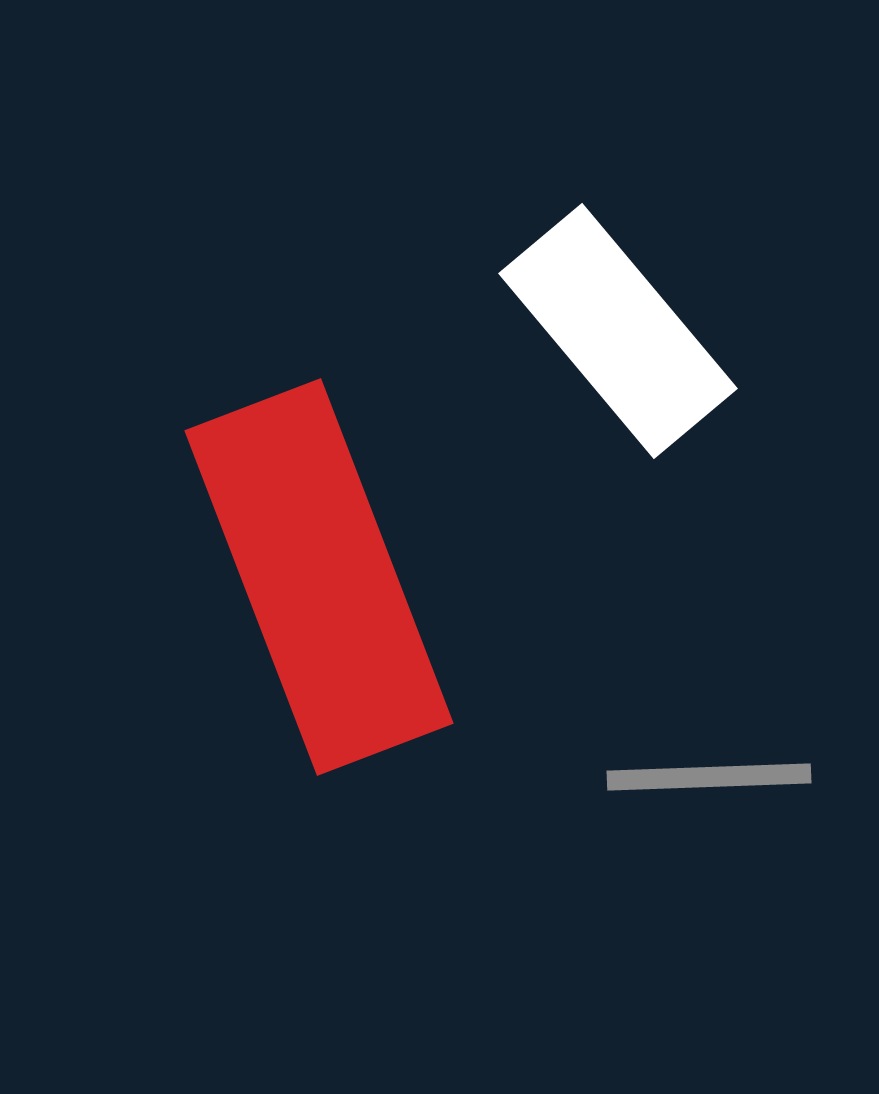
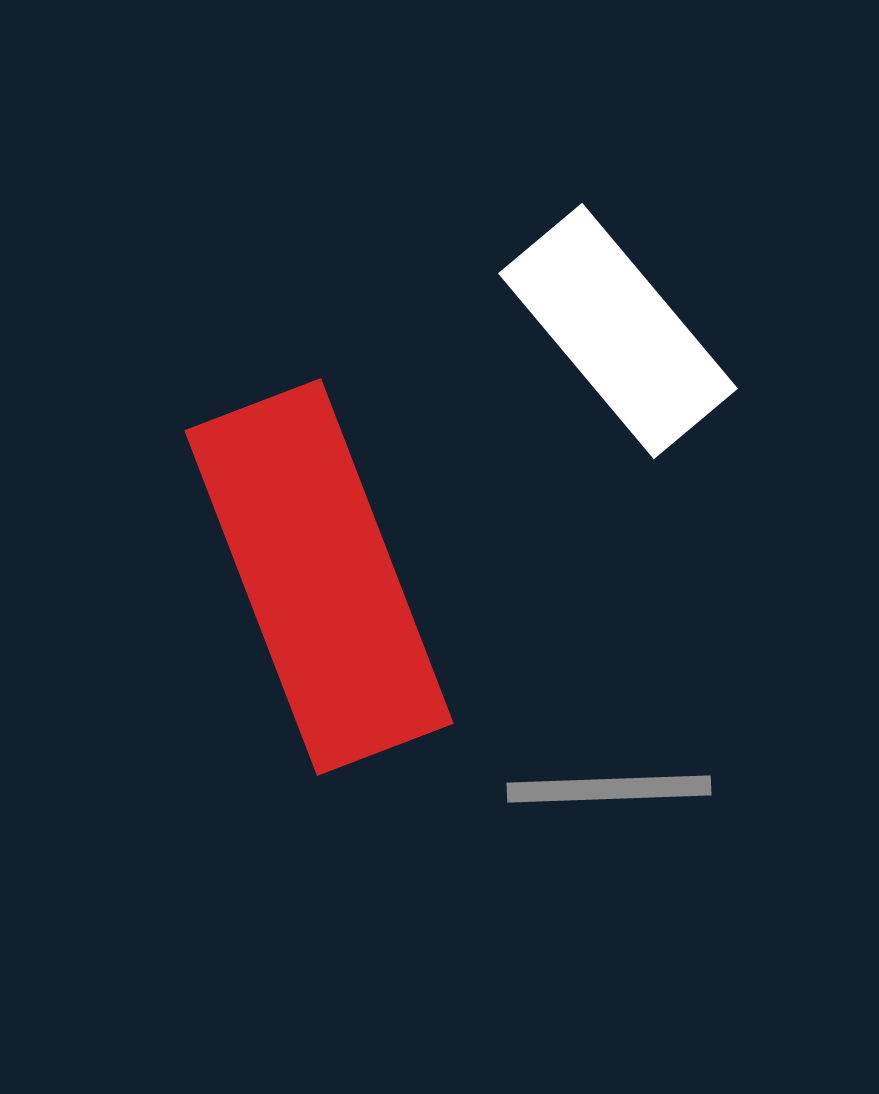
gray line: moved 100 px left, 12 px down
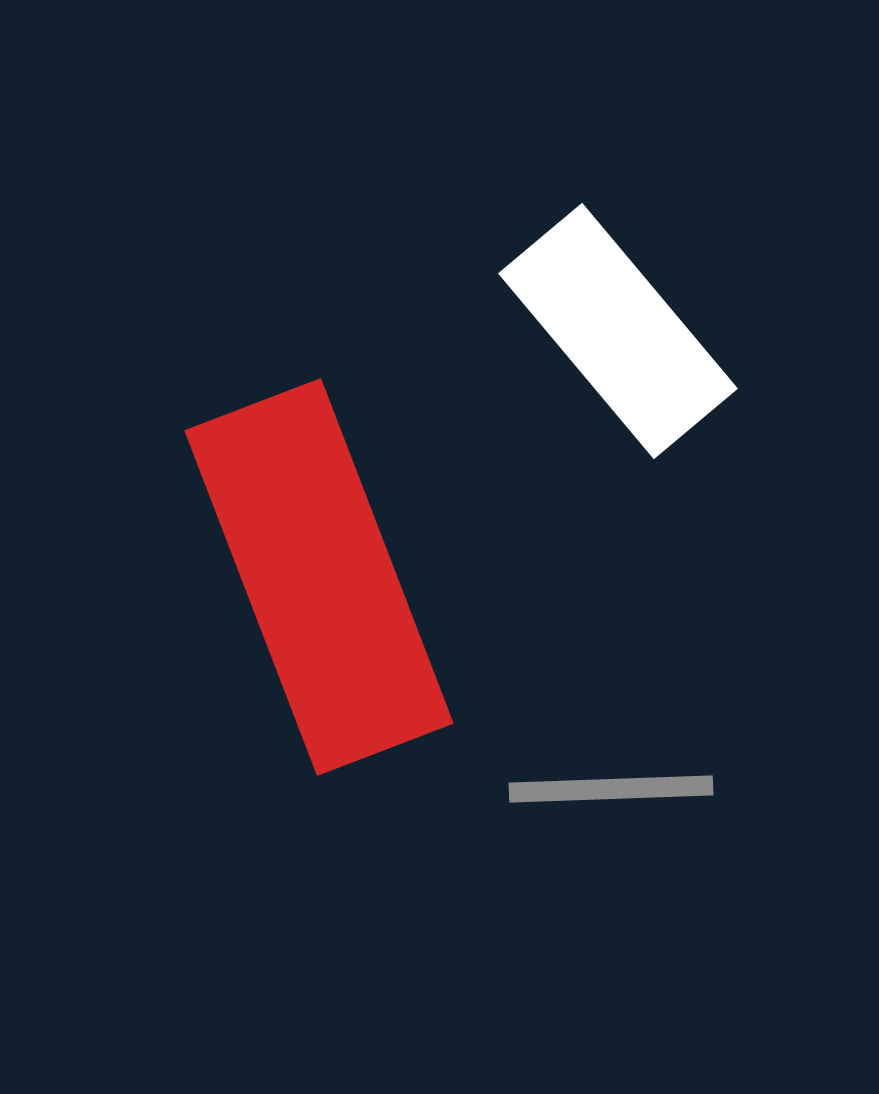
gray line: moved 2 px right
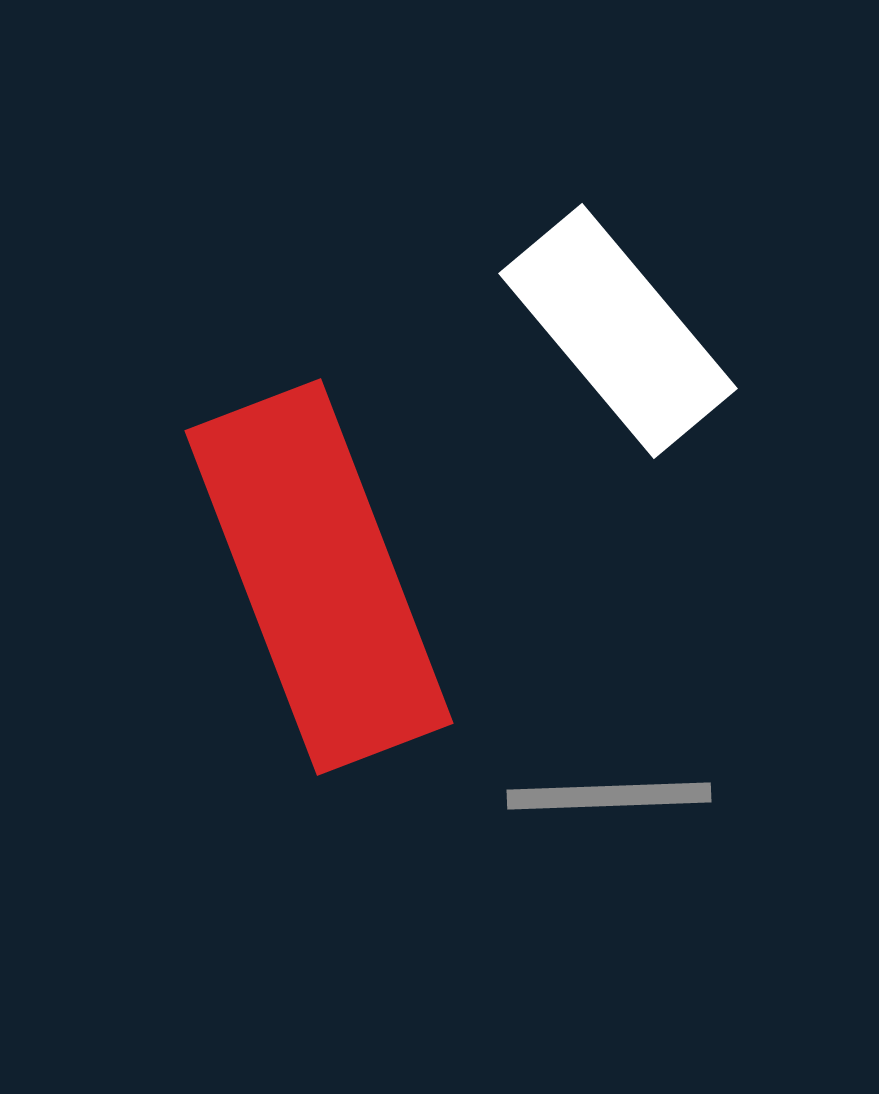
gray line: moved 2 px left, 7 px down
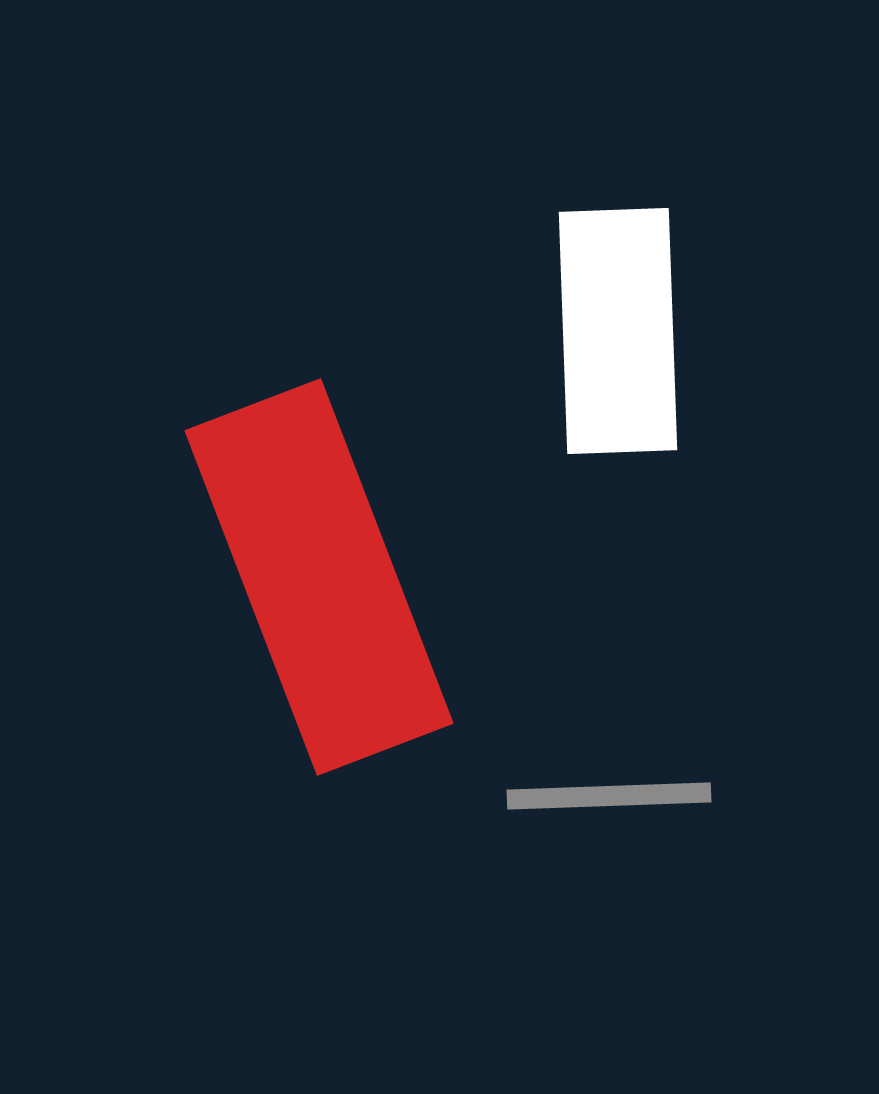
white rectangle: rotated 38 degrees clockwise
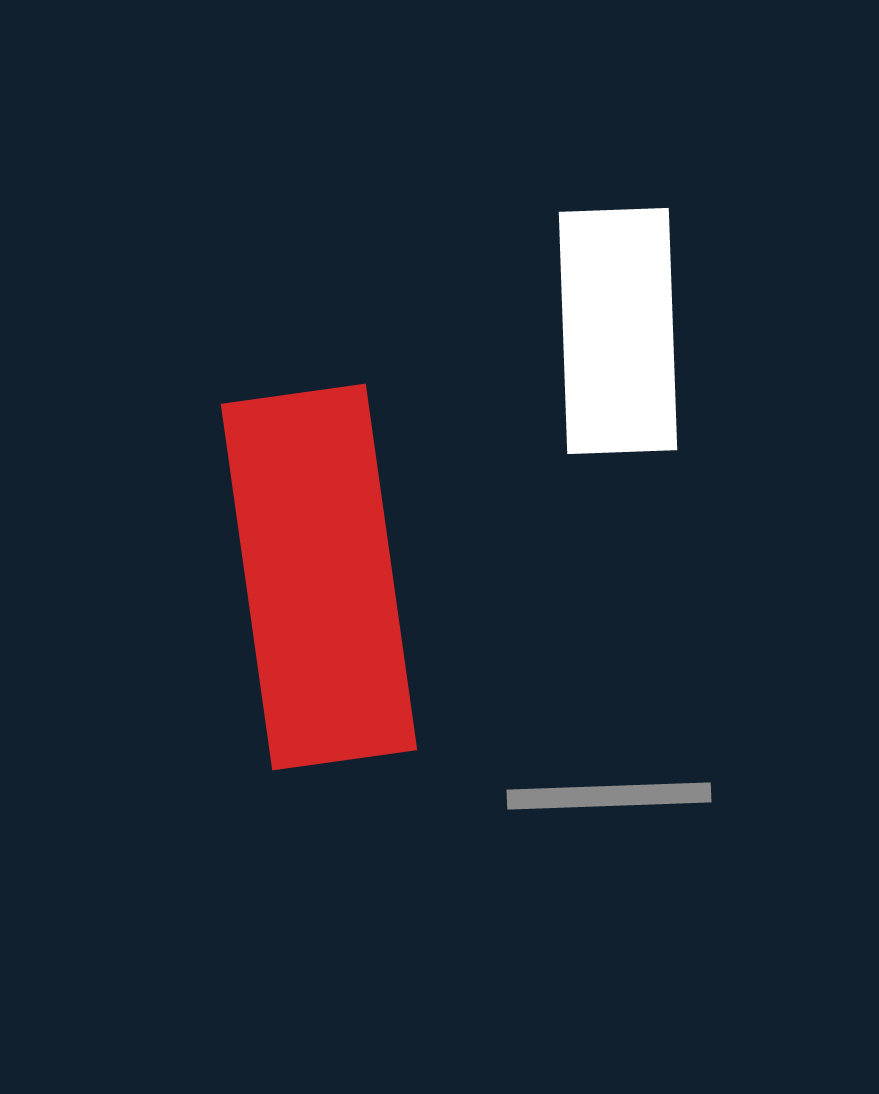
red rectangle: rotated 13 degrees clockwise
